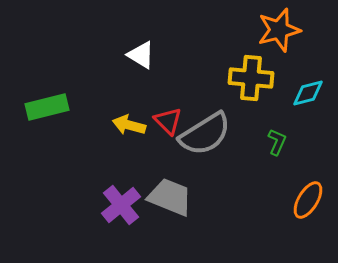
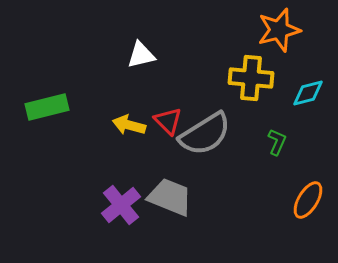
white triangle: rotated 44 degrees counterclockwise
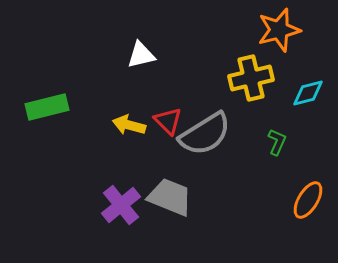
yellow cross: rotated 18 degrees counterclockwise
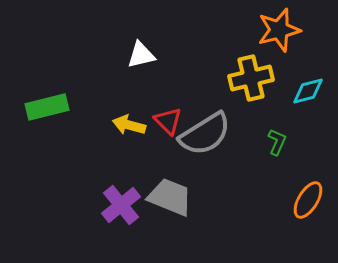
cyan diamond: moved 2 px up
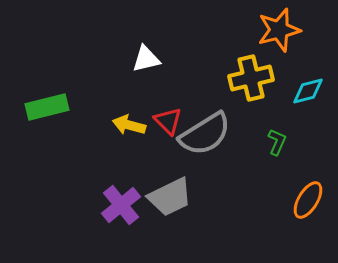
white triangle: moved 5 px right, 4 px down
gray trapezoid: rotated 132 degrees clockwise
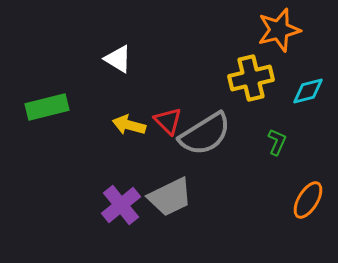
white triangle: moved 28 px left; rotated 44 degrees clockwise
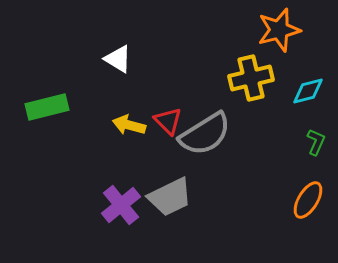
green L-shape: moved 39 px right
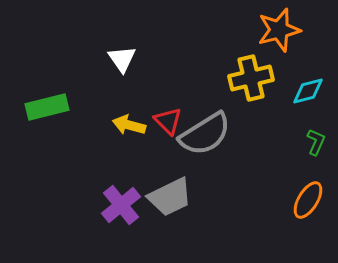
white triangle: moved 4 px right; rotated 24 degrees clockwise
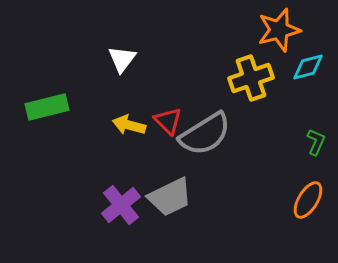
white triangle: rotated 12 degrees clockwise
yellow cross: rotated 6 degrees counterclockwise
cyan diamond: moved 24 px up
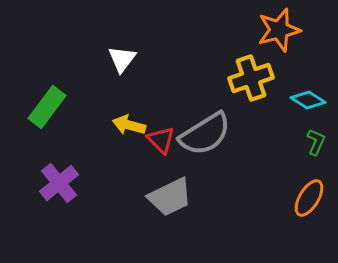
cyan diamond: moved 33 px down; rotated 48 degrees clockwise
green rectangle: rotated 39 degrees counterclockwise
red triangle: moved 7 px left, 19 px down
orange ellipse: moved 1 px right, 2 px up
purple cross: moved 62 px left, 22 px up
